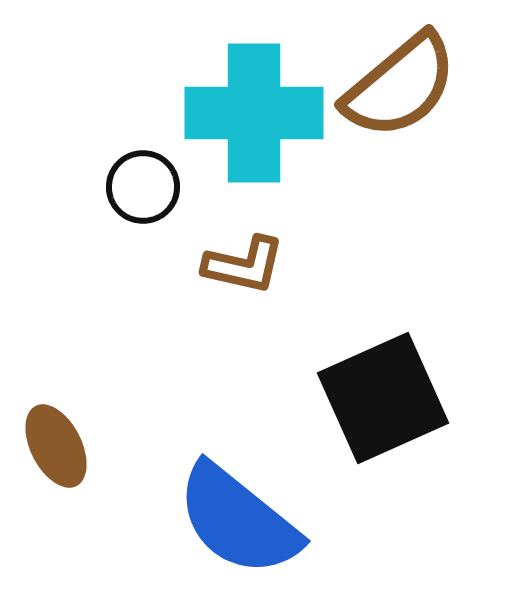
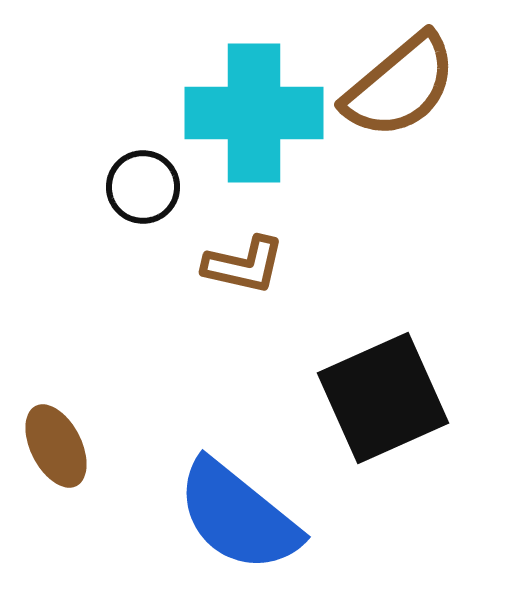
blue semicircle: moved 4 px up
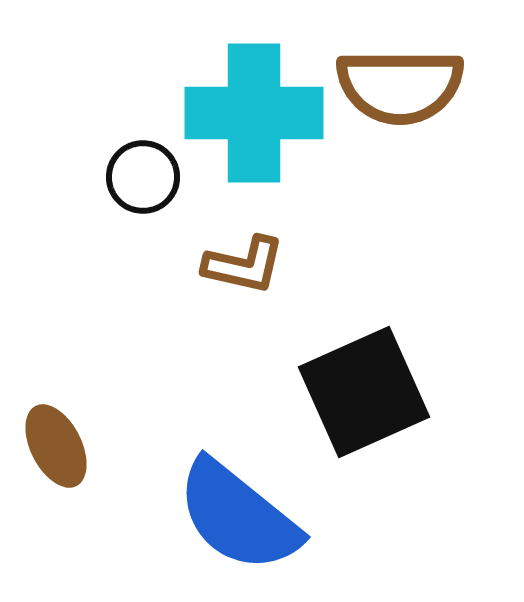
brown semicircle: rotated 40 degrees clockwise
black circle: moved 10 px up
black square: moved 19 px left, 6 px up
